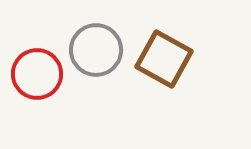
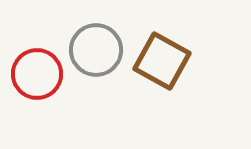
brown square: moved 2 px left, 2 px down
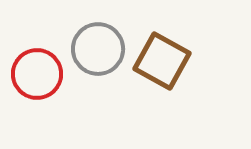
gray circle: moved 2 px right, 1 px up
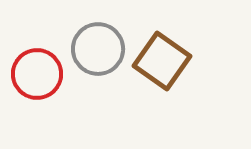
brown square: rotated 6 degrees clockwise
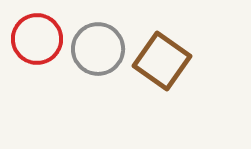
red circle: moved 35 px up
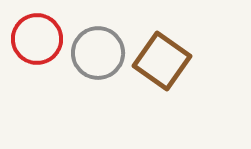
gray circle: moved 4 px down
